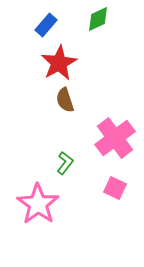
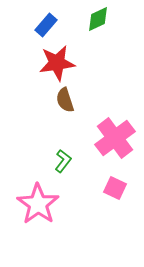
red star: moved 2 px left; rotated 21 degrees clockwise
green L-shape: moved 2 px left, 2 px up
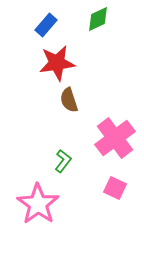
brown semicircle: moved 4 px right
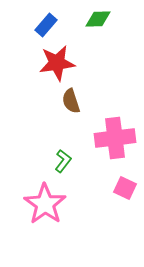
green diamond: rotated 24 degrees clockwise
brown semicircle: moved 2 px right, 1 px down
pink cross: rotated 30 degrees clockwise
pink square: moved 10 px right
pink star: moved 7 px right
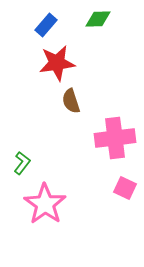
green L-shape: moved 41 px left, 2 px down
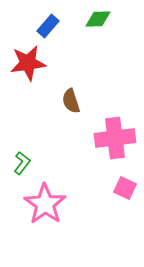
blue rectangle: moved 2 px right, 1 px down
red star: moved 29 px left
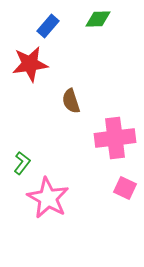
red star: moved 2 px right, 1 px down
pink star: moved 3 px right, 6 px up; rotated 6 degrees counterclockwise
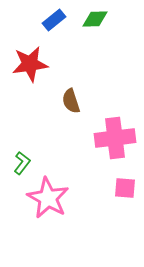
green diamond: moved 3 px left
blue rectangle: moved 6 px right, 6 px up; rotated 10 degrees clockwise
pink square: rotated 20 degrees counterclockwise
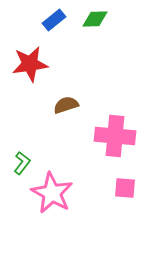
brown semicircle: moved 5 px left, 4 px down; rotated 90 degrees clockwise
pink cross: moved 2 px up; rotated 12 degrees clockwise
pink star: moved 4 px right, 5 px up
